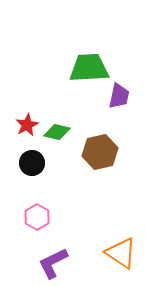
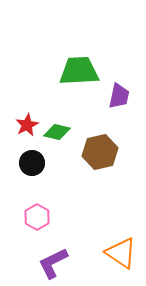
green trapezoid: moved 10 px left, 3 px down
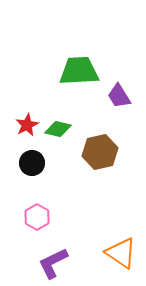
purple trapezoid: rotated 136 degrees clockwise
green diamond: moved 1 px right, 3 px up
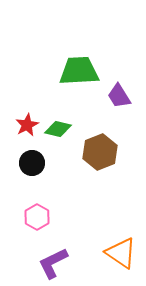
brown hexagon: rotated 8 degrees counterclockwise
